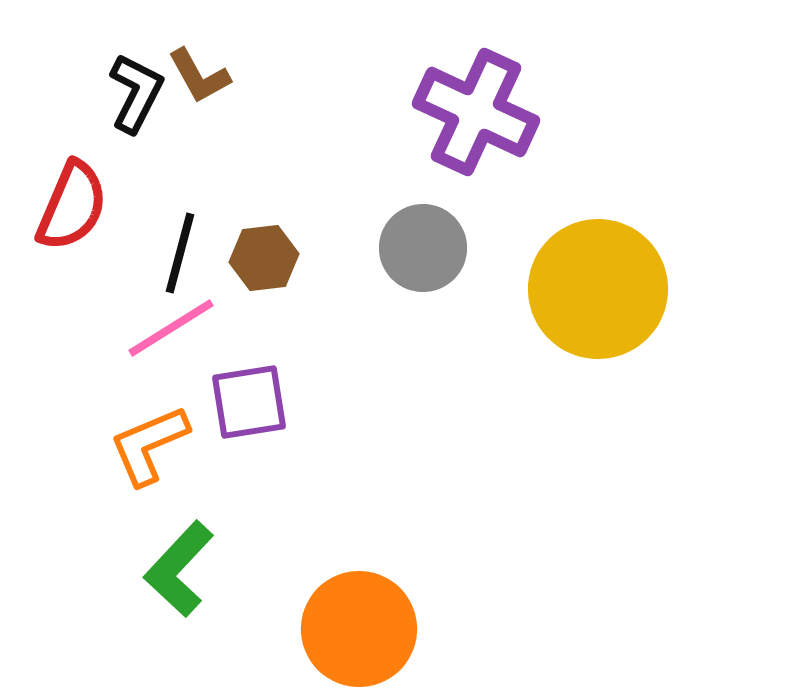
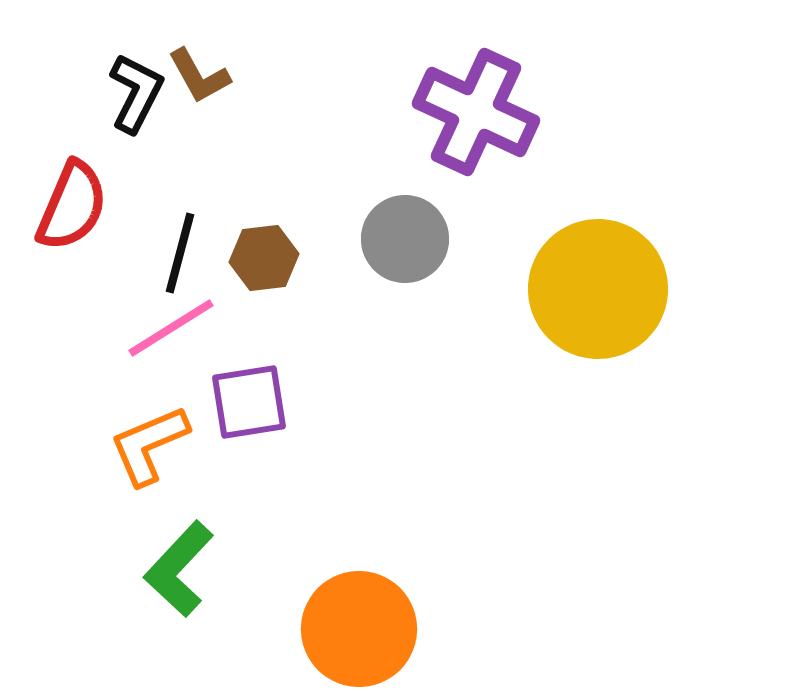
gray circle: moved 18 px left, 9 px up
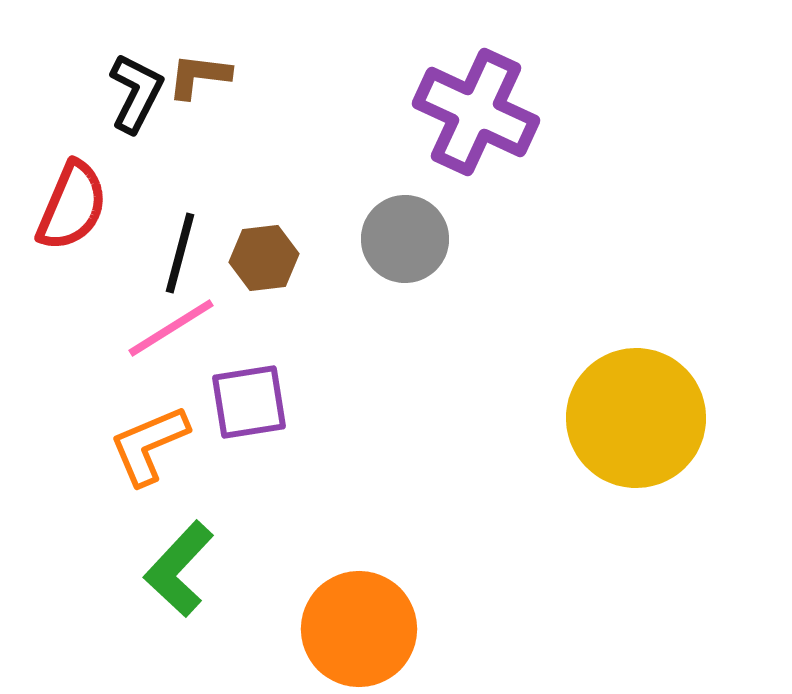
brown L-shape: rotated 126 degrees clockwise
yellow circle: moved 38 px right, 129 px down
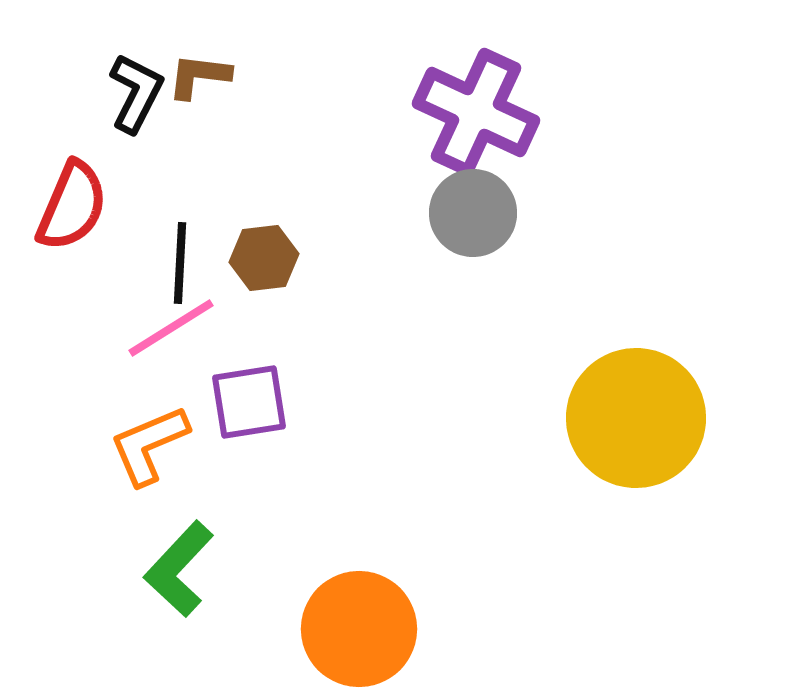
gray circle: moved 68 px right, 26 px up
black line: moved 10 px down; rotated 12 degrees counterclockwise
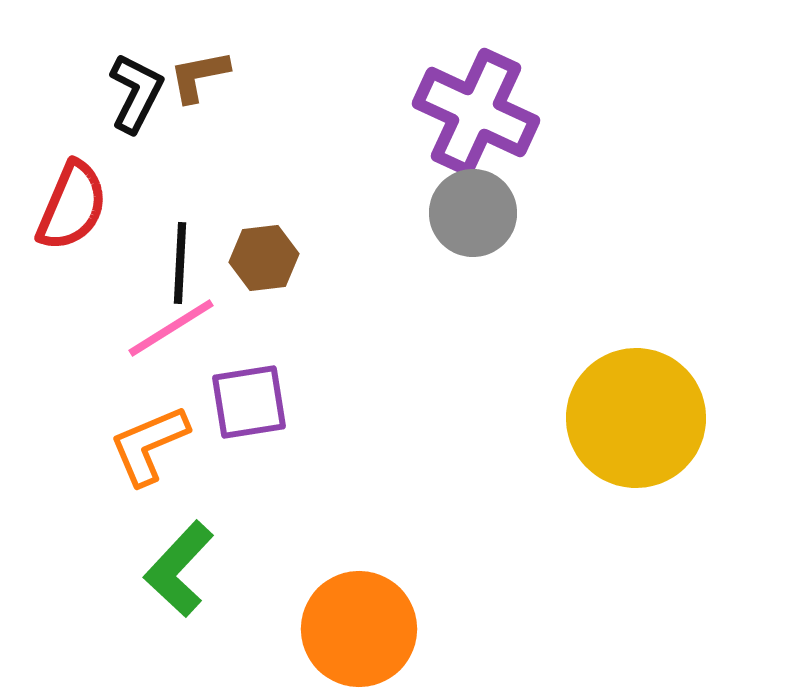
brown L-shape: rotated 18 degrees counterclockwise
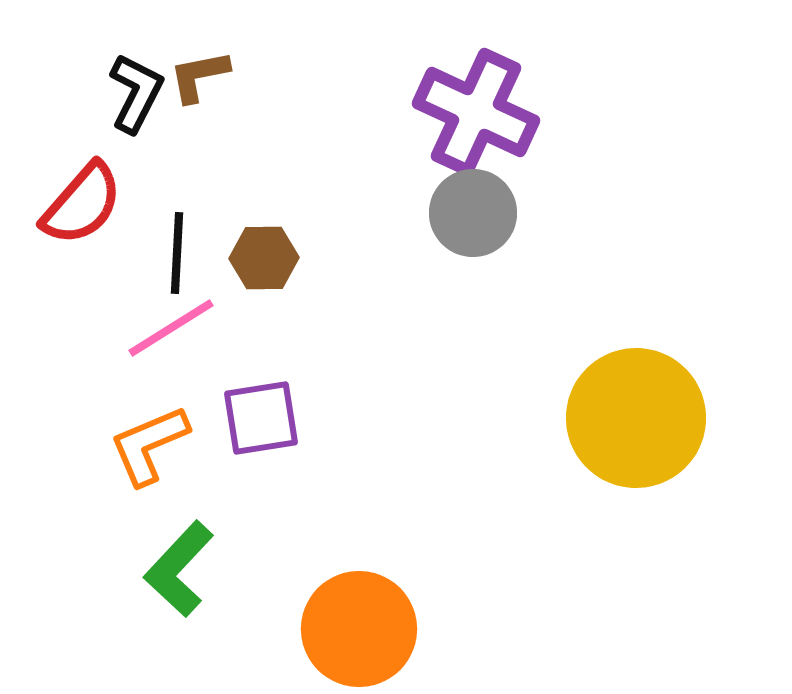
red semicircle: moved 10 px right, 2 px up; rotated 18 degrees clockwise
brown hexagon: rotated 6 degrees clockwise
black line: moved 3 px left, 10 px up
purple square: moved 12 px right, 16 px down
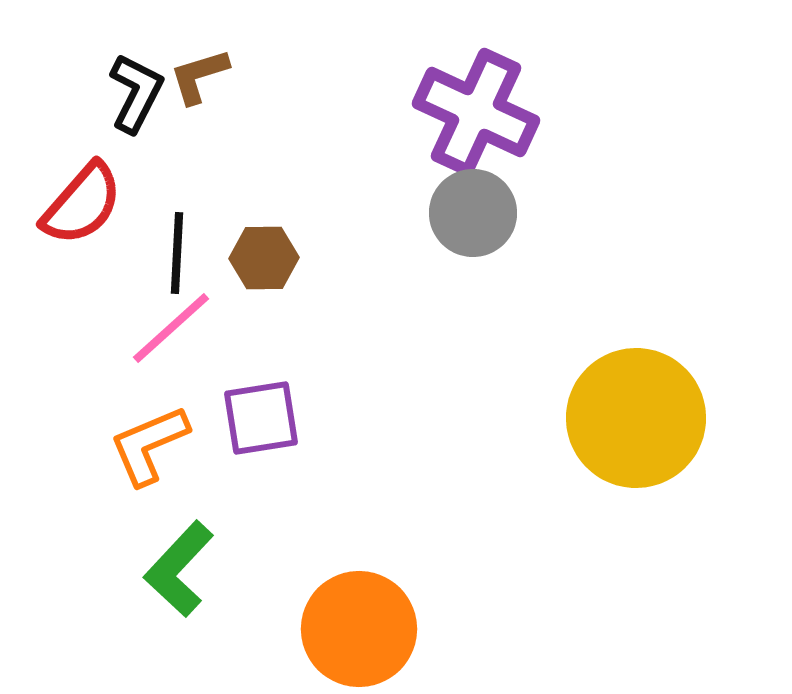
brown L-shape: rotated 6 degrees counterclockwise
pink line: rotated 10 degrees counterclockwise
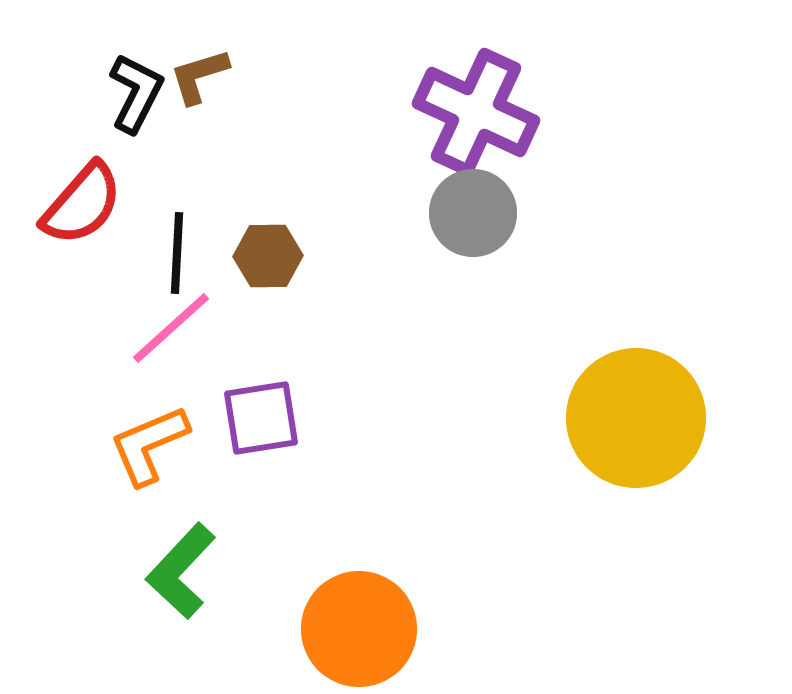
brown hexagon: moved 4 px right, 2 px up
green L-shape: moved 2 px right, 2 px down
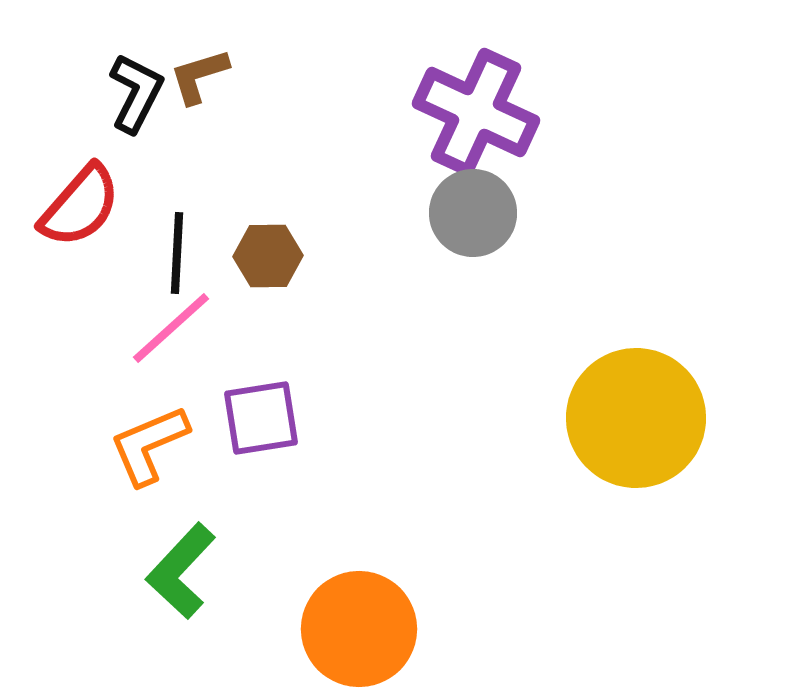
red semicircle: moved 2 px left, 2 px down
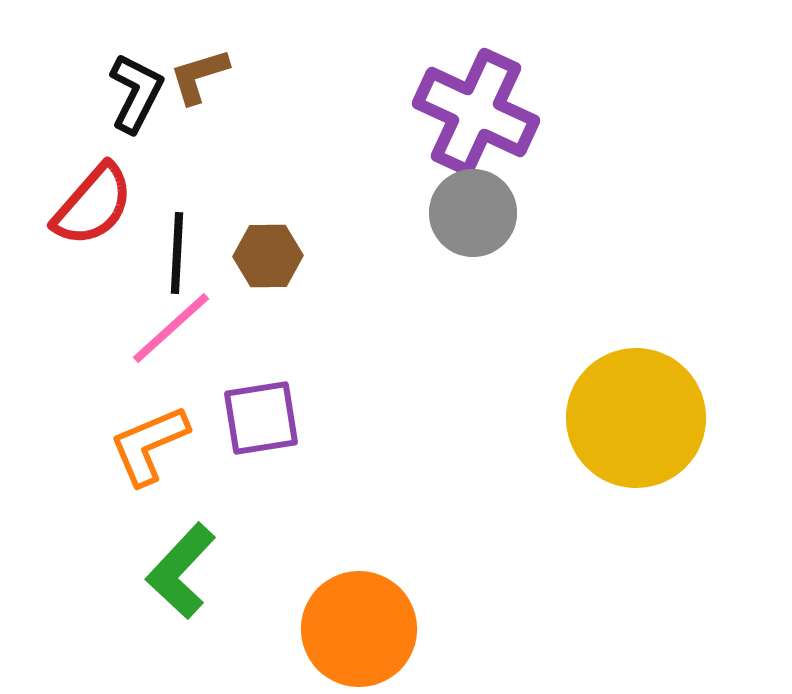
red semicircle: moved 13 px right, 1 px up
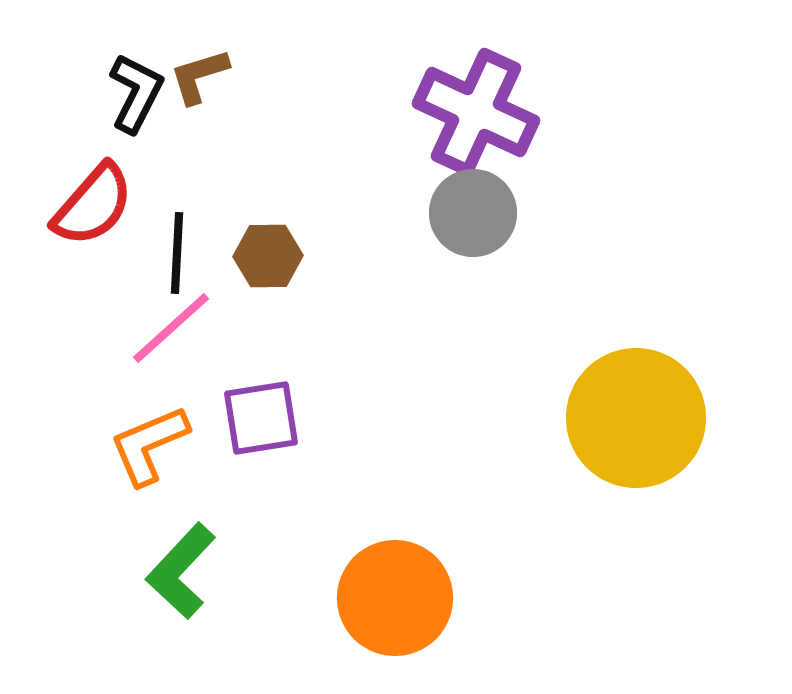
orange circle: moved 36 px right, 31 px up
